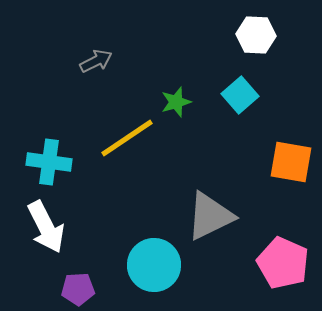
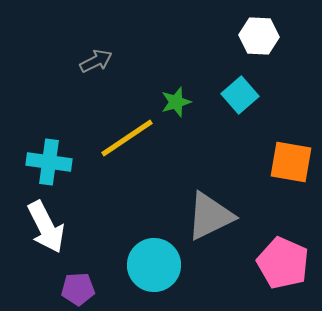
white hexagon: moved 3 px right, 1 px down
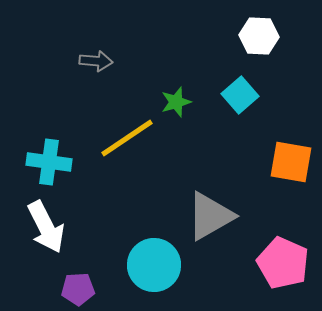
gray arrow: rotated 32 degrees clockwise
gray triangle: rotated 4 degrees counterclockwise
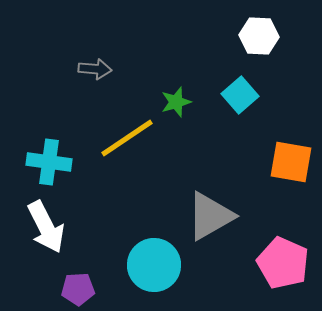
gray arrow: moved 1 px left, 8 px down
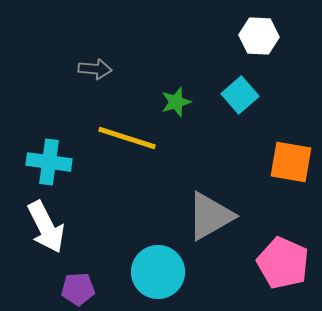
yellow line: rotated 52 degrees clockwise
cyan circle: moved 4 px right, 7 px down
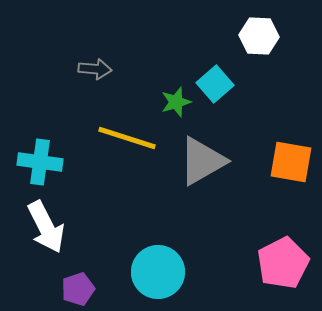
cyan square: moved 25 px left, 11 px up
cyan cross: moved 9 px left
gray triangle: moved 8 px left, 55 px up
pink pentagon: rotated 21 degrees clockwise
purple pentagon: rotated 16 degrees counterclockwise
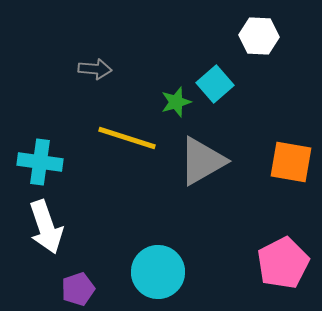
white arrow: rotated 8 degrees clockwise
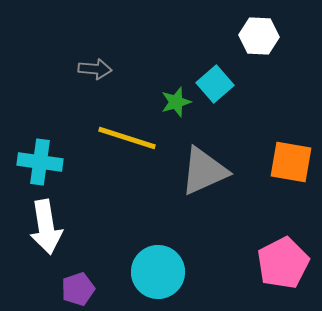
gray triangle: moved 2 px right, 10 px down; rotated 6 degrees clockwise
white arrow: rotated 10 degrees clockwise
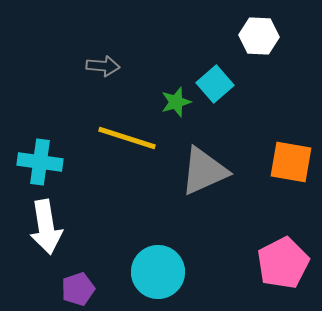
gray arrow: moved 8 px right, 3 px up
